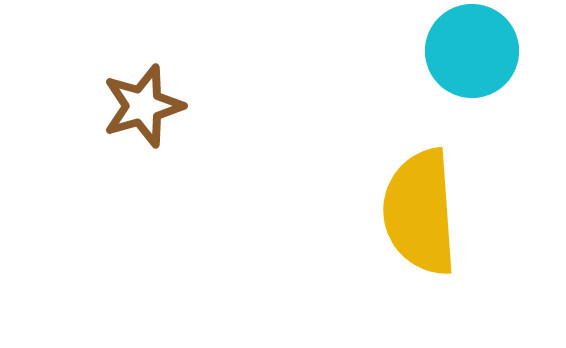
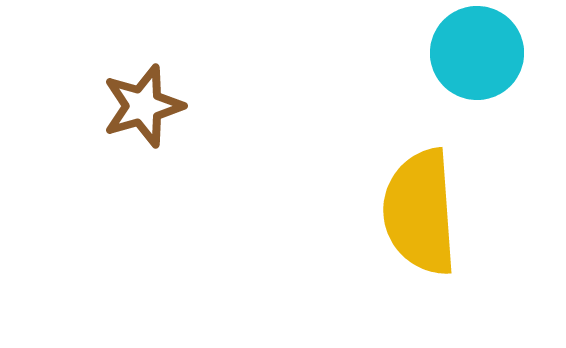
cyan circle: moved 5 px right, 2 px down
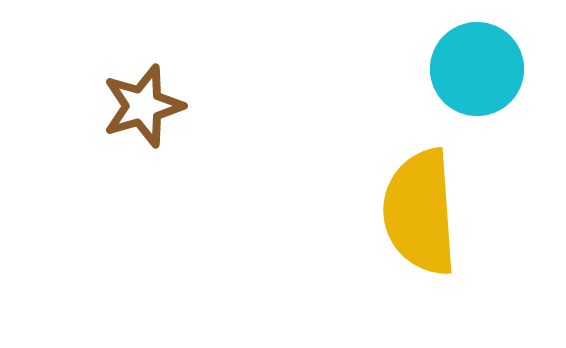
cyan circle: moved 16 px down
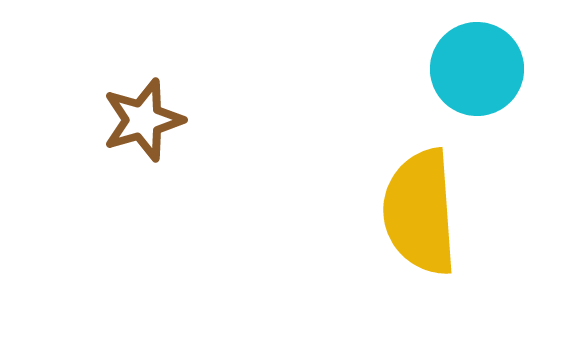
brown star: moved 14 px down
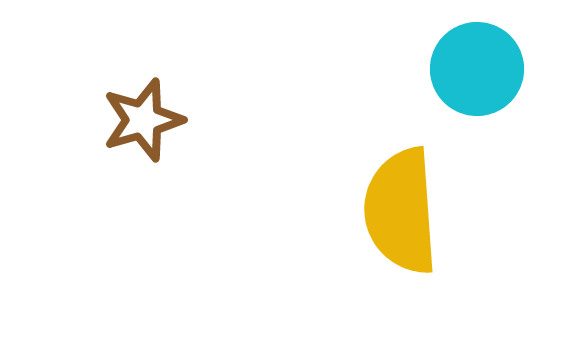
yellow semicircle: moved 19 px left, 1 px up
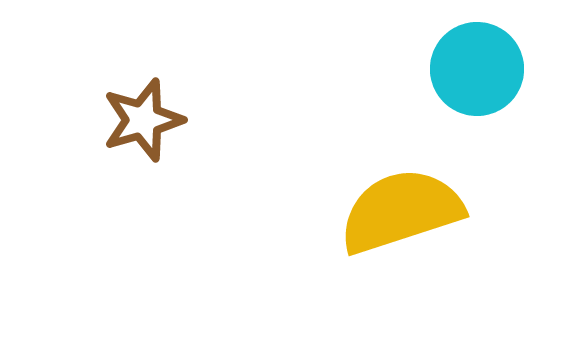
yellow semicircle: rotated 76 degrees clockwise
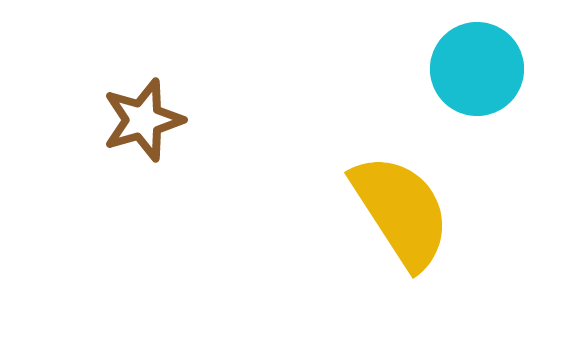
yellow semicircle: rotated 75 degrees clockwise
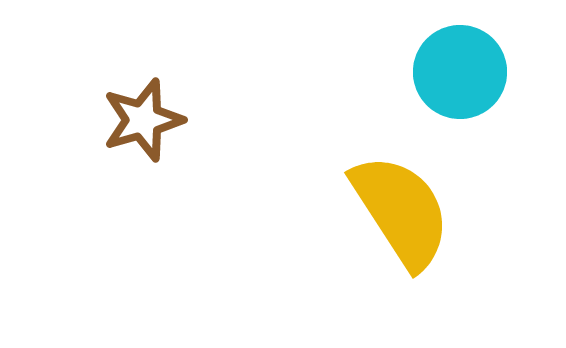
cyan circle: moved 17 px left, 3 px down
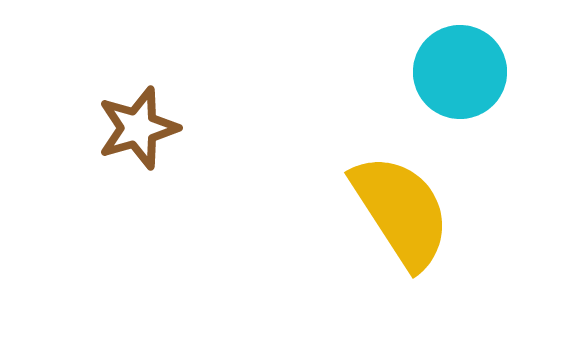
brown star: moved 5 px left, 8 px down
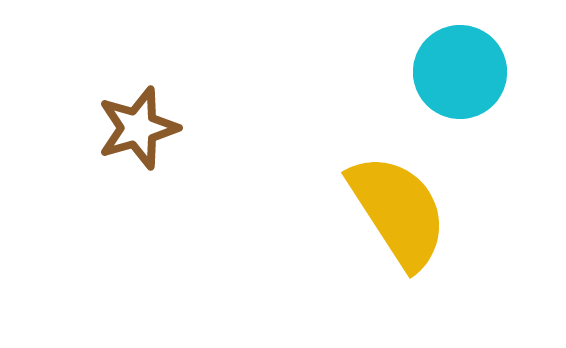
yellow semicircle: moved 3 px left
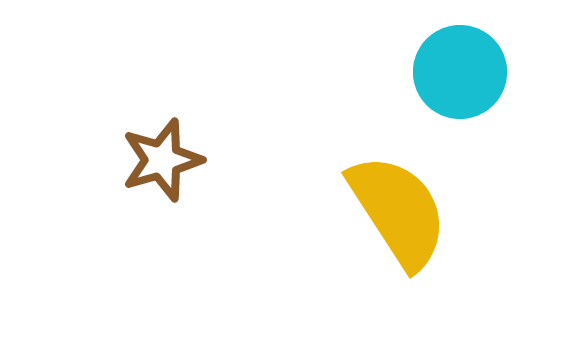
brown star: moved 24 px right, 32 px down
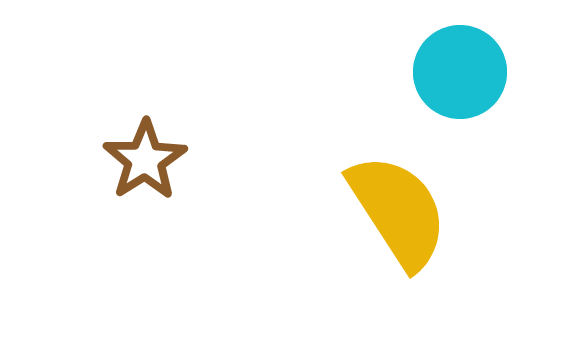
brown star: moved 17 px left; rotated 16 degrees counterclockwise
